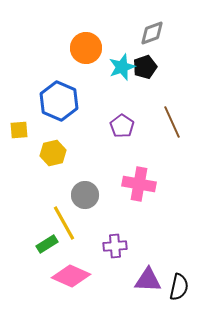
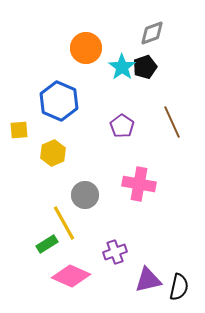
cyan star: rotated 16 degrees counterclockwise
yellow hexagon: rotated 10 degrees counterclockwise
purple cross: moved 6 px down; rotated 15 degrees counterclockwise
purple triangle: rotated 16 degrees counterclockwise
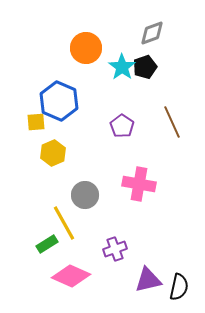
yellow square: moved 17 px right, 8 px up
purple cross: moved 3 px up
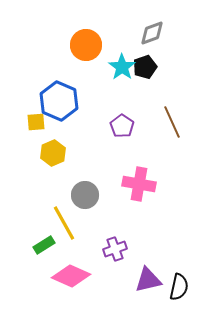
orange circle: moved 3 px up
green rectangle: moved 3 px left, 1 px down
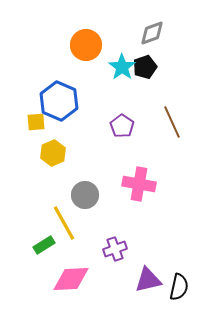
pink diamond: moved 3 px down; rotated 27 degrees counterclockwise
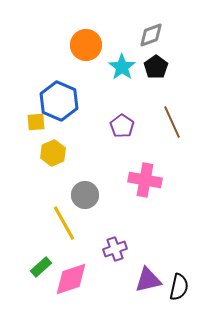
gray diamond: moved 1 px left, 2 px down
black pentagon: moved 11 px right; rotated 15 degrees counterclockwise
pink cross: moved 6 px right, 4 px up
green rectangle: moved 3 px left, 22 px down; rotated 10 degrees counterclockwise
pink diamond: rotated 15 degrees counterclockwise
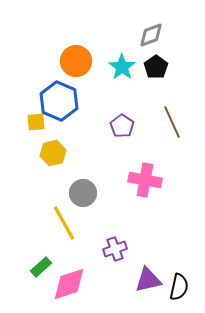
orange circle: moved 10 px left, 16 px down
yellow hexagon: rotated 10 degrees clockwise
gray circle: moved 2 px left, 2 px up
pink diamond: moved 2 px left, 5 px down
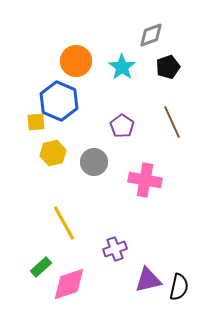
black pentagon: moved 12 px right; rotated 15 degrees clockwise
gray circle: moved 11 px right, 31 px up
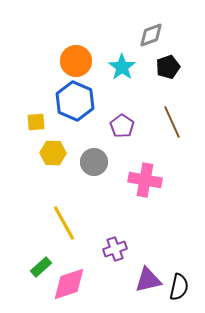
blue hexagon: moved 16 px right
yellow hexagon: rotated 15 degrees clockwise
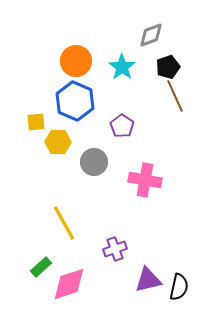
brown line: moved 3 px right, 26 px up
yellow hexagon: moved 5 px right, 11 px up
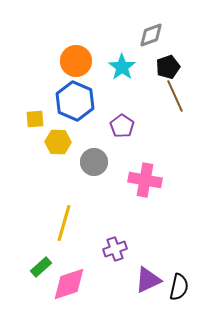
yellow square: moved 1 px left, 3 px up
yellow line: rotated 45 degrees clockwise
purple triangle: rotated 12 degrees counterclockwise
